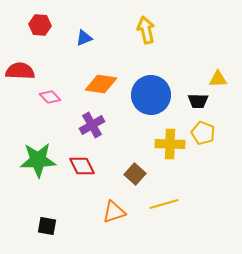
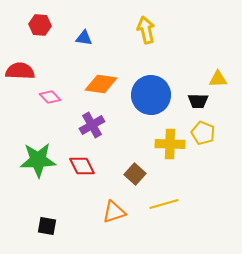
blue triangle: rotated 30 degrees clockwise
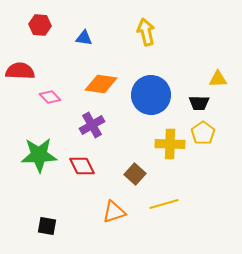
yellow arrow: moved 2 px down
black trapezoid: moved 1 px right, 2 px down
yellow pentagon: rotated 15 degrees clockwise
green star: moved 1 px right, 5 px up
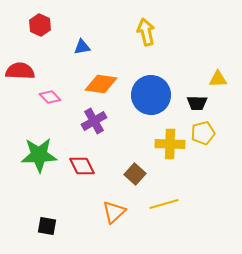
red hexagon: rotated 20 degrees clockwise
blue triangle: moved 2 px left, 9 px down; rotated 18 degrees counterclockwise
black trapezoid: moved 2 px left
purple cross: moved 2 px right, 4 px up
yellow pentagon: rotated 20 degrees clockwise
orange triangle: rotated 25 degrees counterclockwise
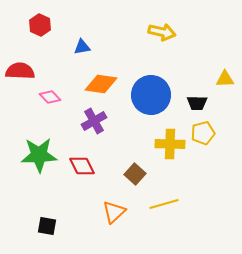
yellow arrow: moved 16 px right; rotated 116 degrees clockwise
yellow triangle: moved 7 px right
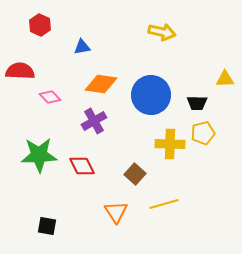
orange triangle: moved 2 px right; rotated 20 degrees counterclockwise
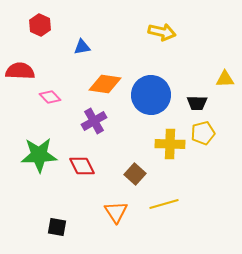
orange diamond: moved 4 px right
black square: moved 10 px right, 1 px down
